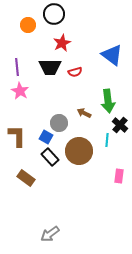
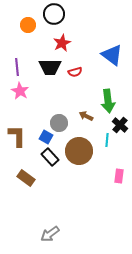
brown arrow: moved 2 px right, 3 px down
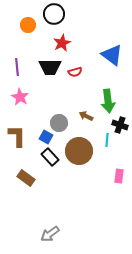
pink star: moved 6 px down
black cross: rotated 21 degrees counterclockwise
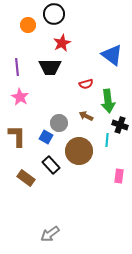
red semicircle: moved 11 px right, 12 px down
black rectangle: moved 1 px right, 8 px down
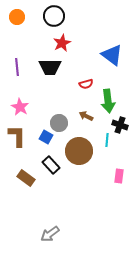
black circle: moved 2 px down
orange circle: moved 11 px left, 8 px up
pink star: moved 10 px down
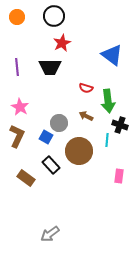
red semicircle: moved 4 px down; rotated 32 degrees clockwise
brown L-shape: rotated 25 degrees clockwise
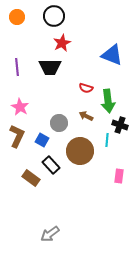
blue triangle: rotated 15 degrees counterclockwise
blue square: moved 4 px left, 3 px down
brown circle: moved 1 px right
brown rectangle: moved 5 px right
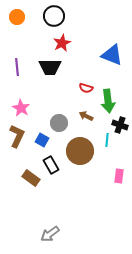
pink star: moved 1 px right, 1 px down
black rectangle: rotated 12 degrees clockwise
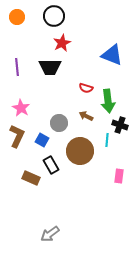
brown rectangle: rotated 12 degrees counterclockwise
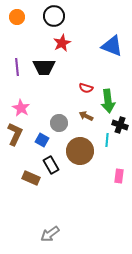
blue triangle: moved 9 px up
black trapezoid: moved 6 px left
brown L-shape: moved 2 px left, 2 px up
